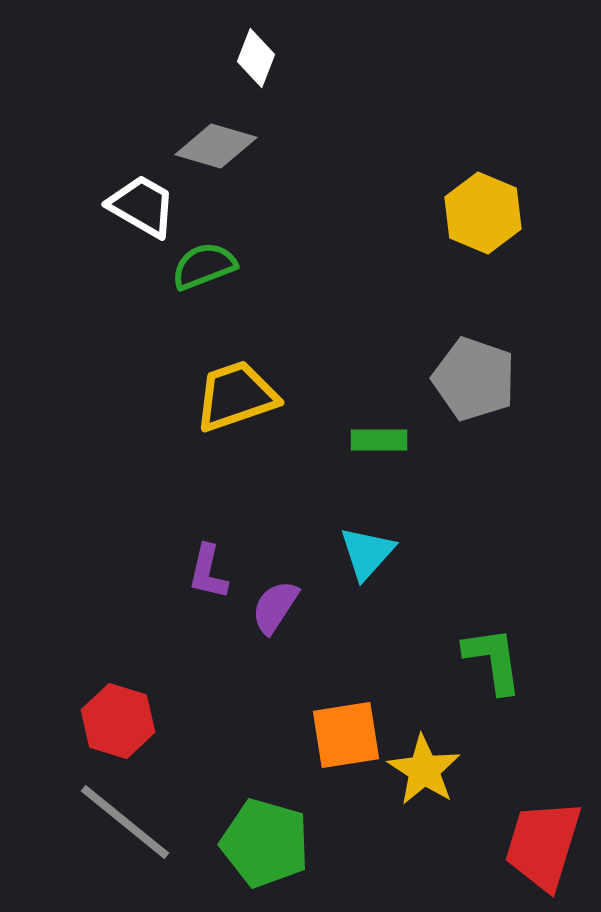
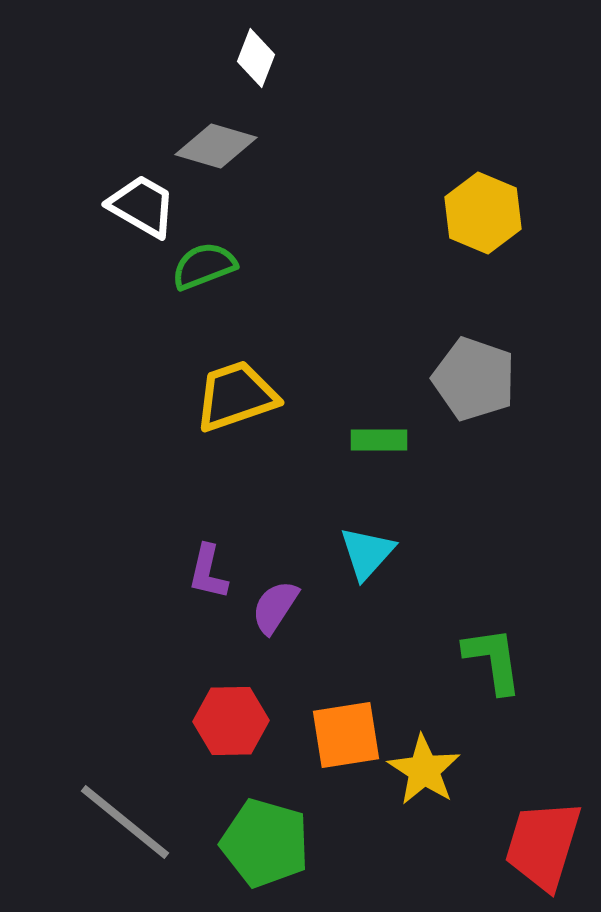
red hexagon: moved 113 px right; rotated 18 degrees counterclockwise
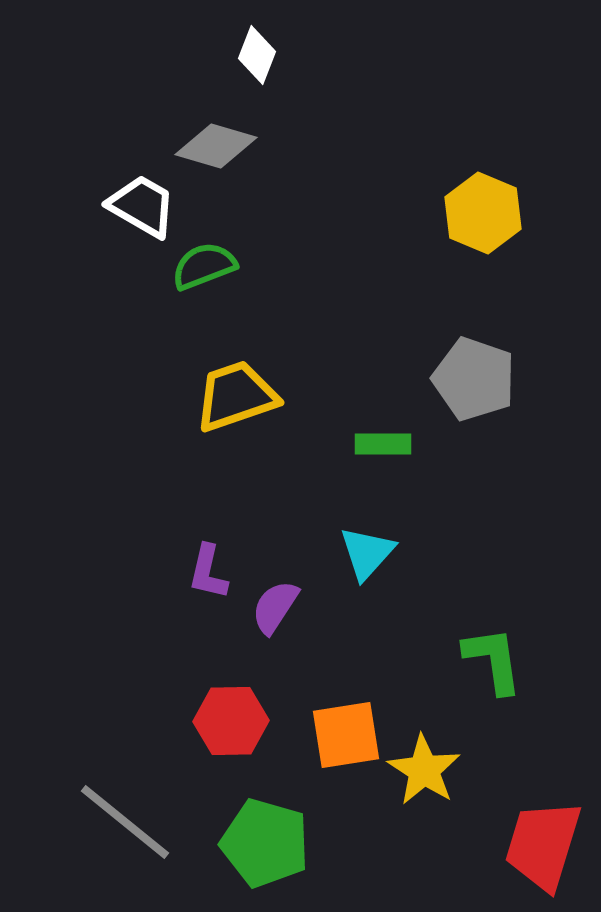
white diamond: moved 1 px right, 3 px up
green rectangle: moved 4 px right, 4 px down
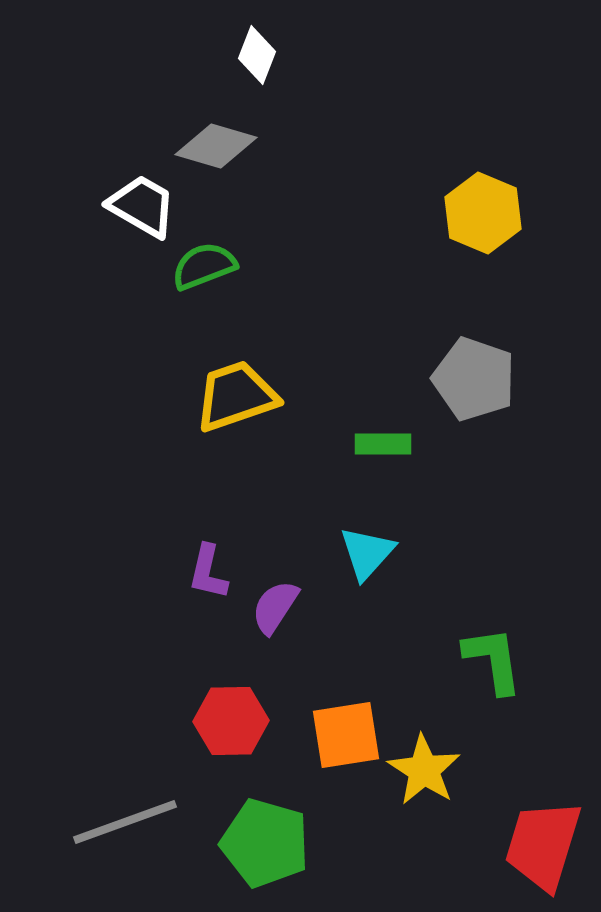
gray line: rotated 59 degrees counterclockwise
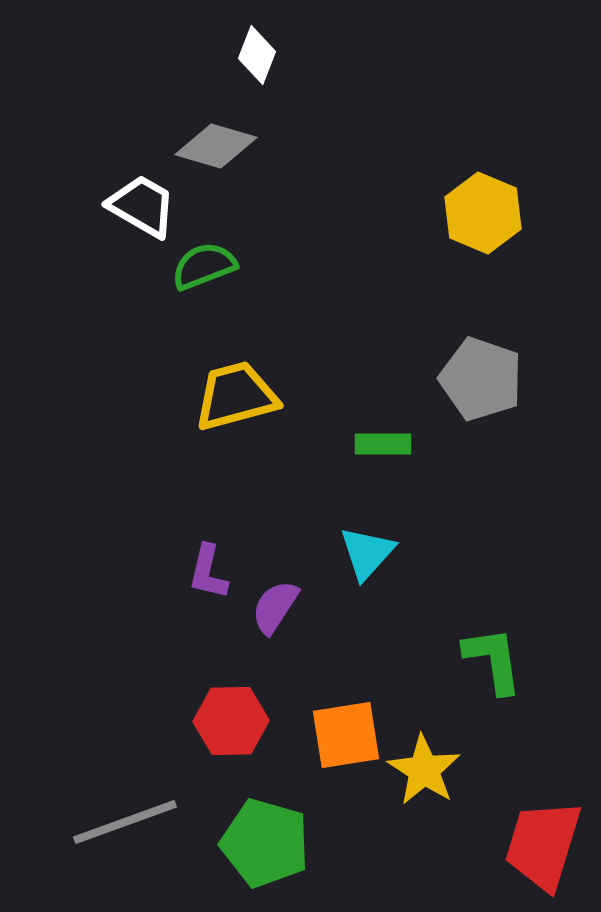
gray pentagon: moved 7 px right
yellow trapezoid: rotated 4 degrees clockwise
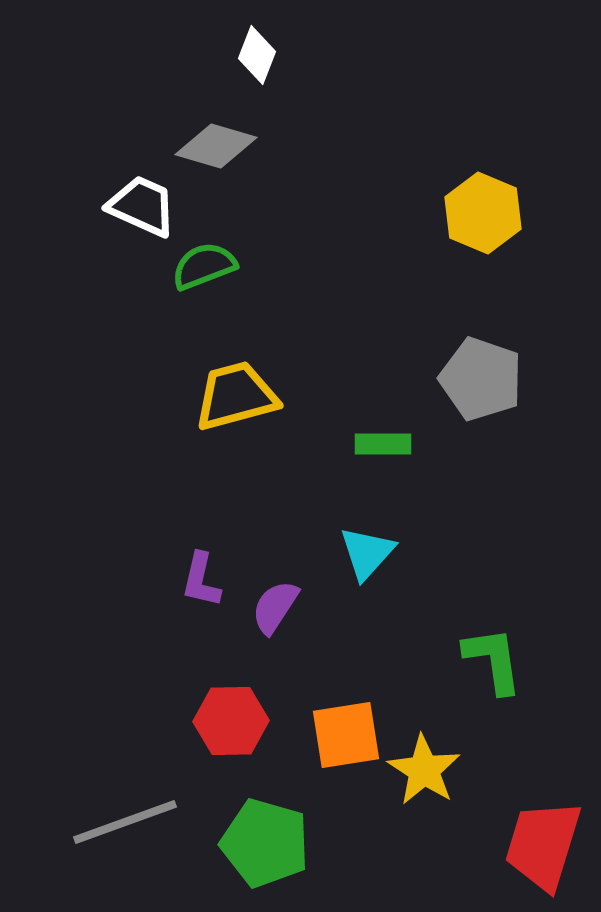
white trapezoid: rotated 6 degrees counterclockwise
purple L-shape: moved 7 px left, 8 px down
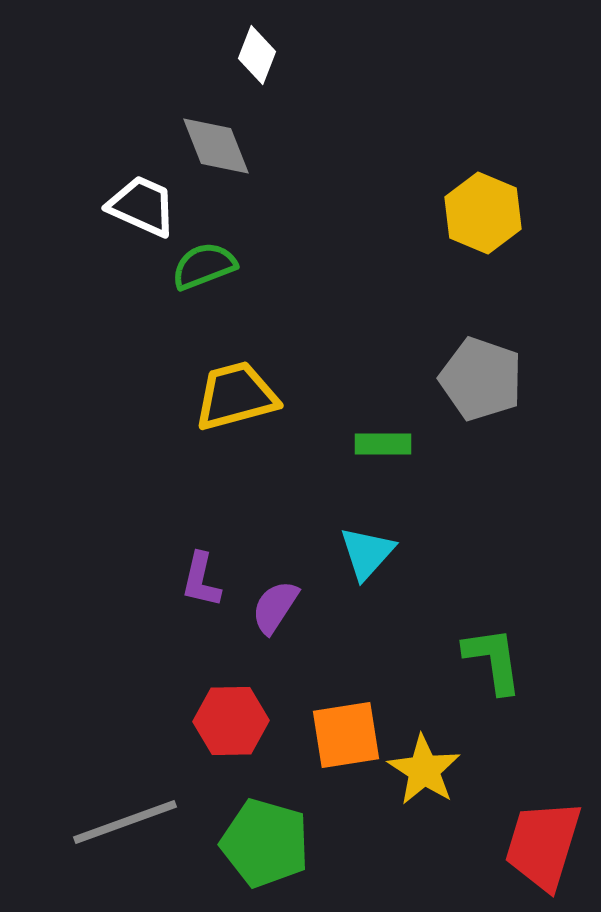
gray diamond: rotated 52 degrees clockwise
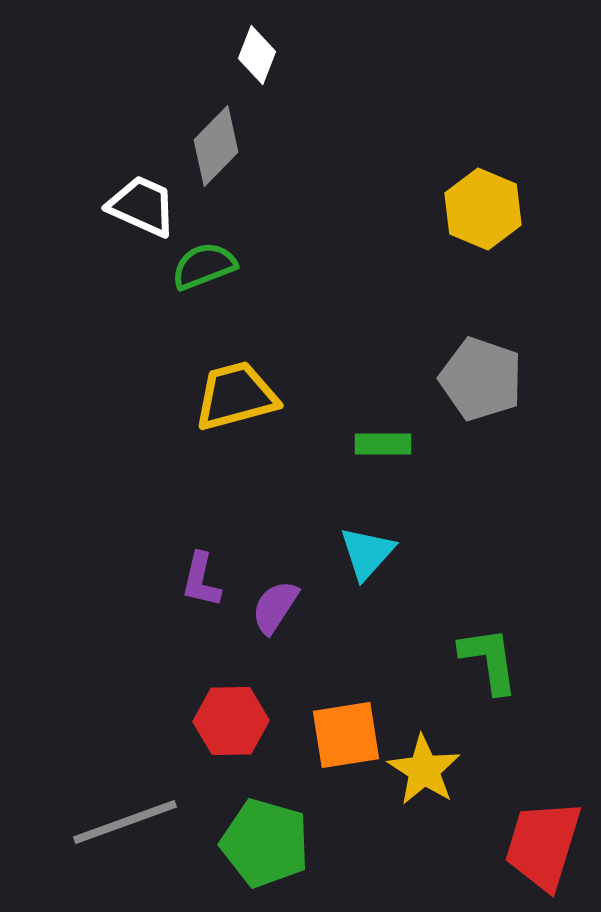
gray diamond: rotated 66 degrees clockwise
yellow hexagon: moved 4 px up
green L-shape: moved 4 px left
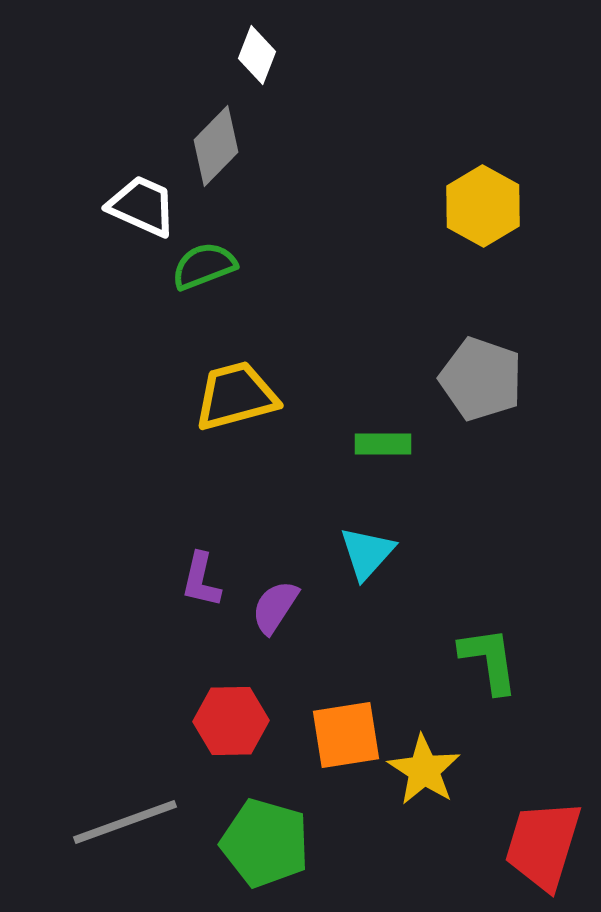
yellow hexagon: moved 3 px up; rotated 6 degrees clockwise
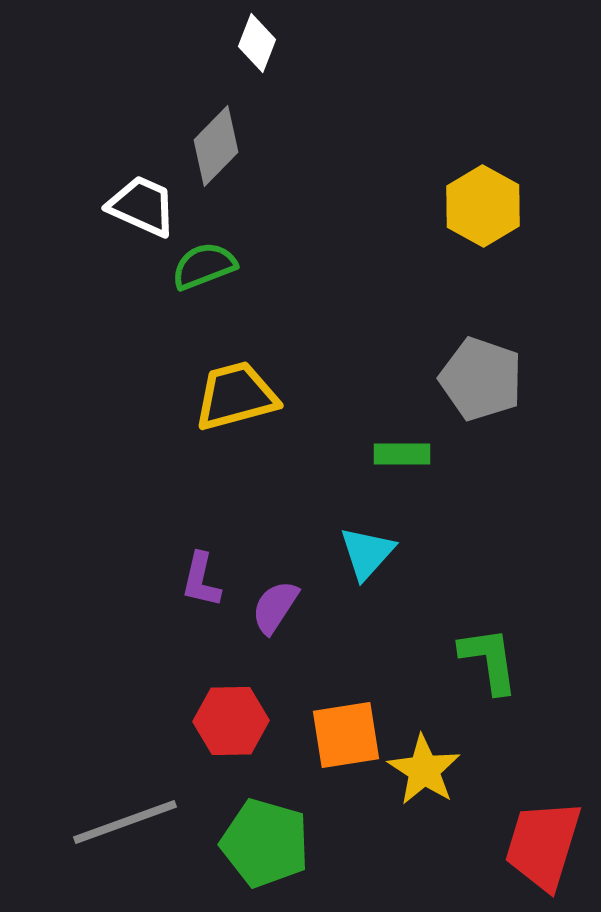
white diamond: moved 12 px up
green rectangle: moved 19 px right, 10 px down
